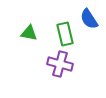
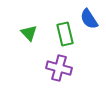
green triangle: rotated 36 degrees clockwise
purple cross: moved 1 px left, 4 px down
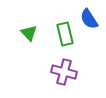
purple cross: moved 5 px right, 4 px down
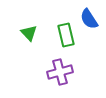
green rectangle: moved 1 px right, 1 px down
purple cross: moved 4 px left; rotated 30 degrees counterclockwise
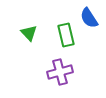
blue semicircle: moved 1 px up
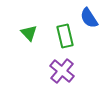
green rectangle: moved 1 px left, 1 px down
purple cross: moved 2 px right, 1 px up; rotated 35 degrees counterclockwise
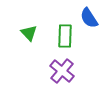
green rectangle: rotated 15 degrees clockwise
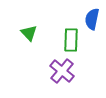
blue semicircle: moved 3 px right, 1 px down; rotated 45 degrees clockwise
green rectangle: moved 6 px right, 4 px down
